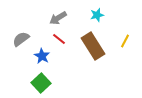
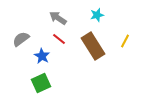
gray arrow: rotated 66 degrees clockwise
green square: rotated 18 degrees clockwise
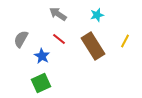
gray arrow: moved 4 px up
gray semicircle: rotated 24 degrees counterclockwise
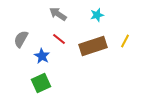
brown rectangle: rotated 76 degrees counterclockwise
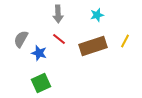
gray arrow: rotated 126 degrees counterclockwise
blue star: moved 3 px left, 3 px up; rotated 14 degrees counterclockwise
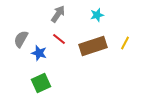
gray arrow: rotated 144 degrees counterclockwise
yellow line: moved 2 px down
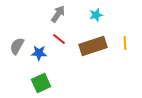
cyan star: moved 1 px left
gray semicircle: moved 4 px left, 7 px down
yellow line: rotated 32 degrees counterclockwise
blue star: rotated 14 degrees counterclockwise
